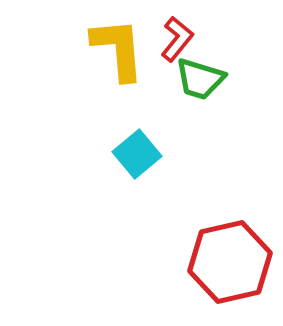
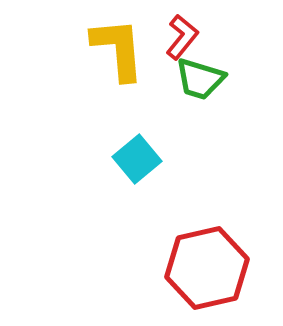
red L-shape: moved 5 px right, 2 px up
cyan square: moved 5 px down
red hexagon: moved 23 px left, 6 px down
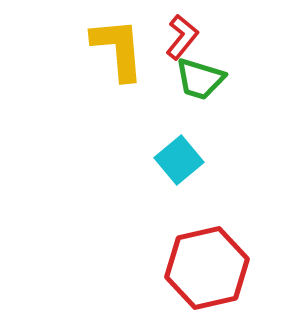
cyan square: moved 42 px right, 1 px down
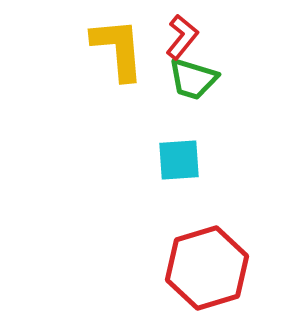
green trapezoid: moved 7 px left
cyan square: rotated 36 degrees clockwise
red hexagon: rotated 4 degrees counterclockwise
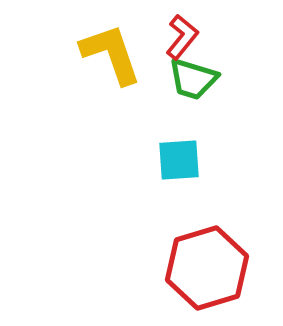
yellow L-shape: moved 7 px left, 5 px down; rotated 14 degrees counterclockwise
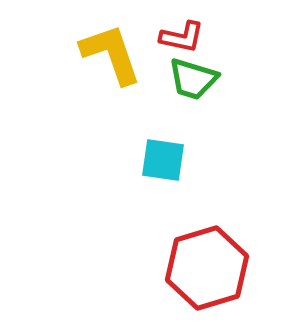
red L-shape: rotated 63 degrees clockwise
cyan square: moved 16 px left; rotated 12 degrees clockwise
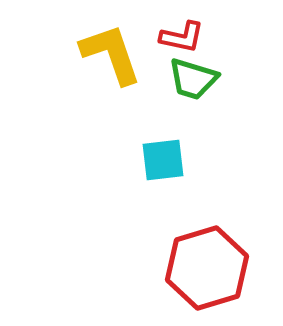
cyan square: rotated 15 degrees counterclockwise
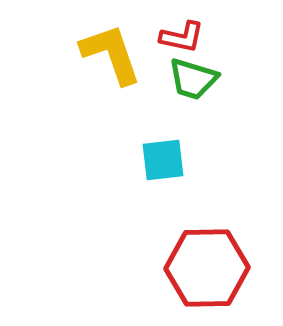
red hexagon: rotated 16 degrees clockwise
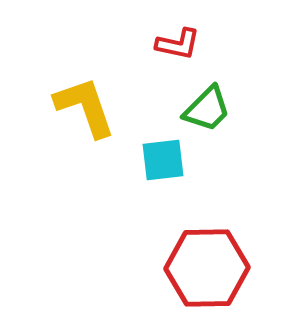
red L-shape: moved 4 px left, 7 px down
yellow L-shape: moved 26 px left, 53 px down
green trapezoid: moved 14 px right, 30 px down; rotated 62 degrees counterclockwise
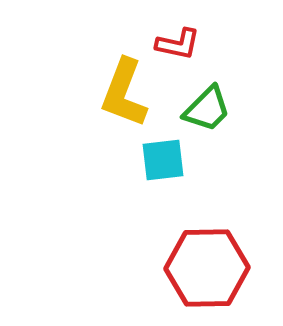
yellow L-shape: moved 39 px right, 14 px up; rotated 140 degrees counterclockwise
